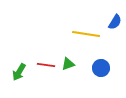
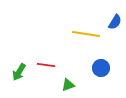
green triangle: moved 21 px down
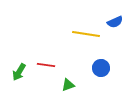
blue semicircle: rotated 35 degrees clockwise
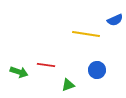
blue semicircle: moved 2 px up
blue circle: moved 4 px left, 2 px down
green arrow: rotated 102 degrees counterclockwise
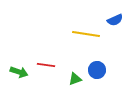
green triangle: moved 7 px right, 6 px up
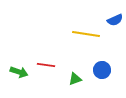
blue circle: moved 5 px right
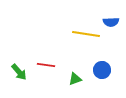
blue semicircle: moved 4 px left, 2 px down; rotated 21 degrees clockwise
green arrow: rotated 30 degrees clockwise
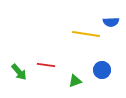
green triangle: moved 2 px down
